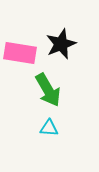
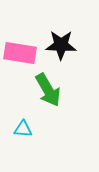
black star: moved 1 px down; rotated 24 degrees clockwise
cyan triangle: moved 26 px left, 1 px down
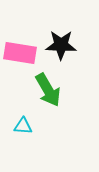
cyan triangle: moved 3 px up
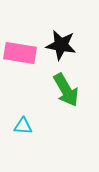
black star: rotated 8 degrees clockwise
green arrow: moved 18 px right
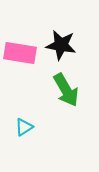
cyan triangle: moved 1 px right, 1 px down; rotated 36 degrees counterclockwise
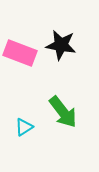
pink rectangle: rotated 12 degrees clockwise
green arrow: moved 3 px left, 22 px down; rotated 8 degrees counterclockwise
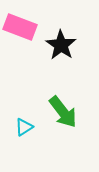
black star: rotated 24 degrees clockwise
pink rectangle: moved 26 px up
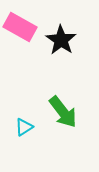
pink rectangle: rotated 8 degrees clockwise
black star: moved 5 px up
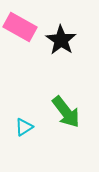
green arrow: moved 3 px right
